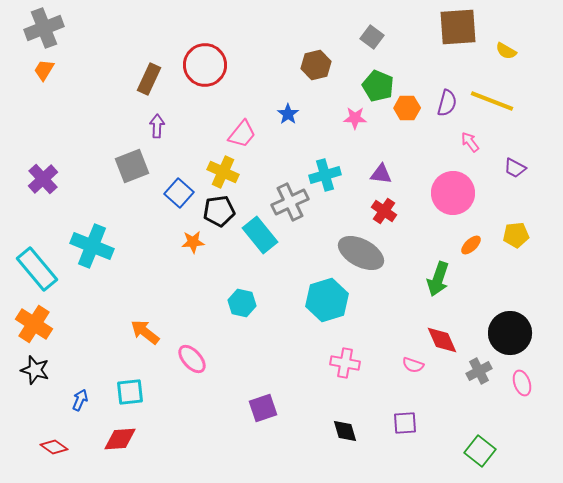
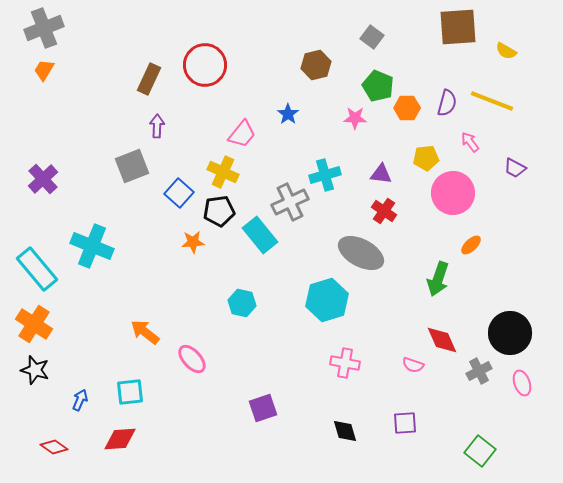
yellow pentagon at (516, 235): moved 90 px left, 77 px up
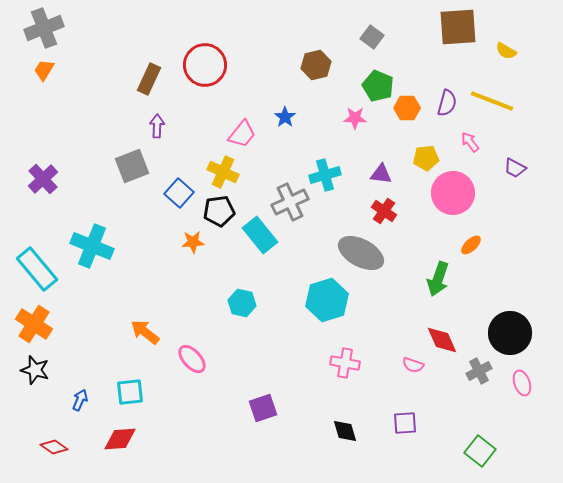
blue star at (288, 114): moved 3 px left, 3 px down
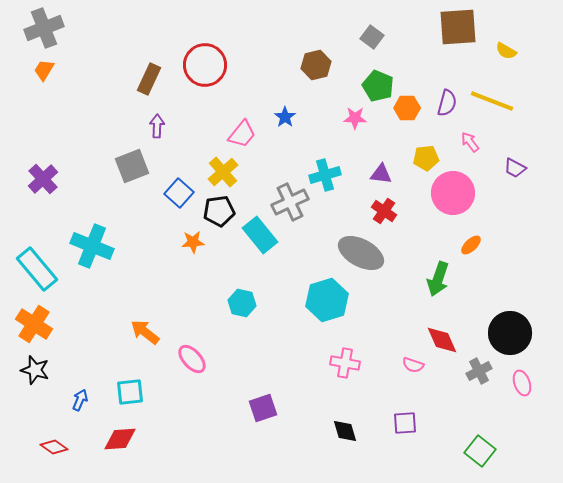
yellow cross at (223, 172): rotated 24 degrees clockwise
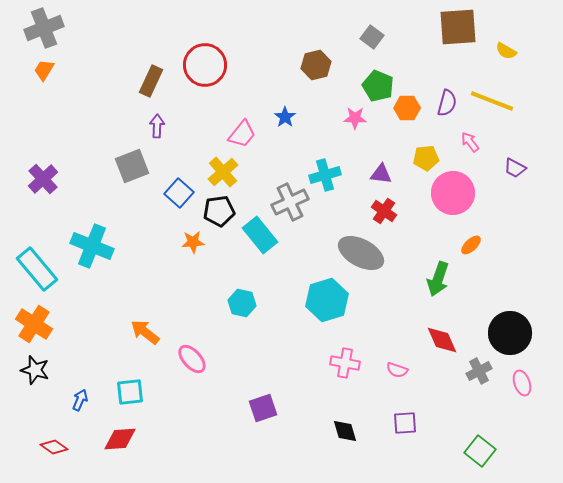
brown rectangle at (149, 79): moved 2 px right, 2 px down
pink semicircle at (413, 365): moved 16 px left, 5 px down
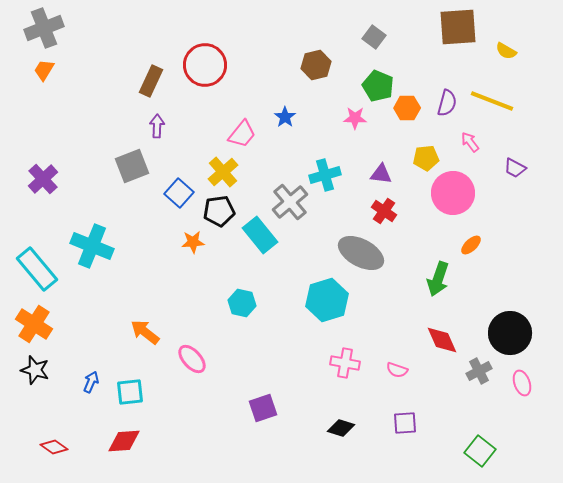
gray square at (372, 37): moved 2 px right
gray cross at (290, 202): rotated 15 degrees counterclockwise
blue arrow at (80, 400): moved 11 px right, 18 px up
black diamond at (345, 431): moved 4 px left, 3 px up; rotated 56 degrees counterclockwise
red diamond at (120, 439): moved 4 px right, 2 px down
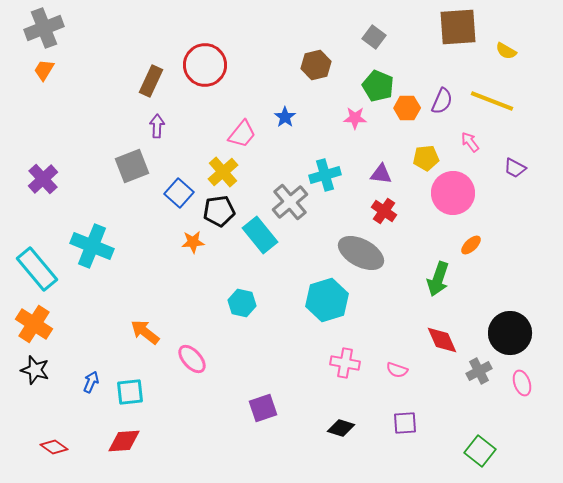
purple semicircle at (447, 103): moved 5 px left, 2 px up; rotated 8 degrees clockwise
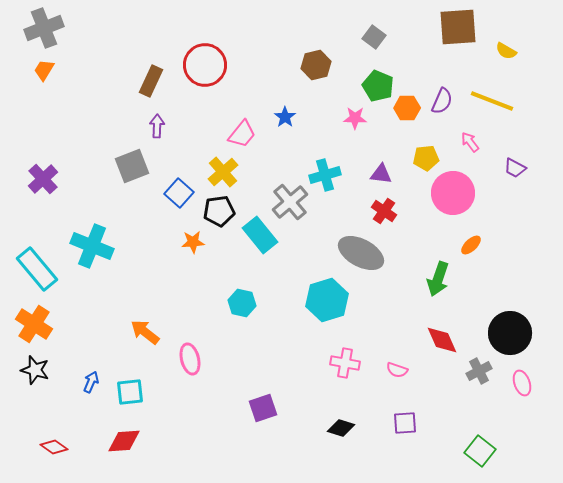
pink ellipse at (192, 359): moved 2 px left; rotated 28 degrees clockwise
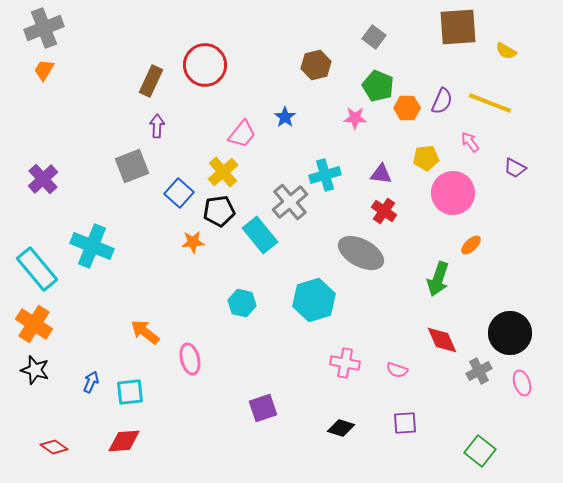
yellow line at (492, 101): moved 2 px left, 2 px down
cyan hexagon at (327, 300): moved 13 px left
